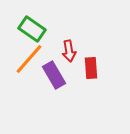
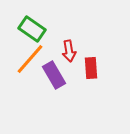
orange line: moved 1 px right
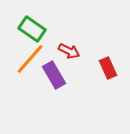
red arrow: rotated 55 degrees counterclockwise
red rectangle: moved 17 px right; rotated 20 degrees counterclockwise
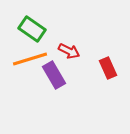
orange line: rotated 32 degrees clockwise
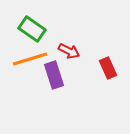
purple rectangle: rotated 12 degrees clockwise
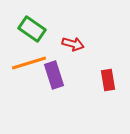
red arrow: moved 4 px right, 7 px up; rotated 10 degrees counterclockwise
orange line: moved 1 px left, 4 px down
red rectangle: moved 12 px down; rotated 15 degrees clockwise
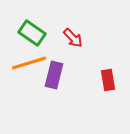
green rectangle: moved 4 px down
red arrow: moved 6 px up; rotated 30 degrees clockwise
purple rectangle: rotated 32 degrees clockwise
